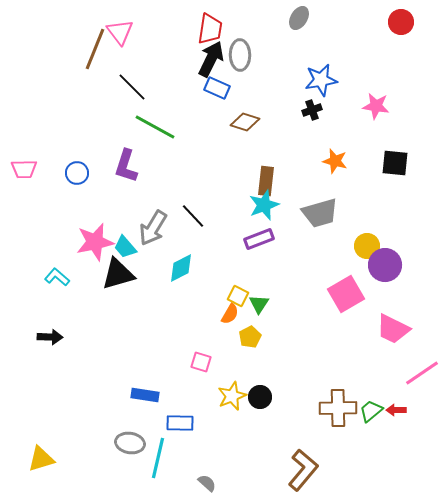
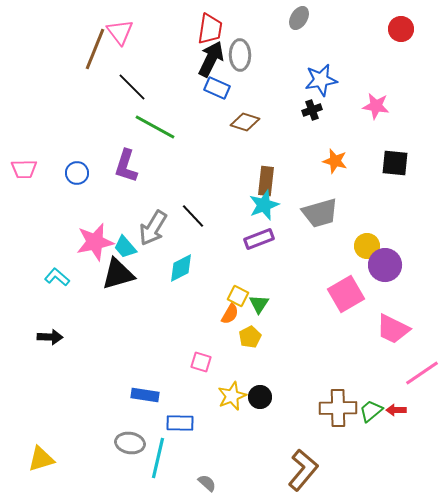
red circle at (401, 22): moved 7 px down
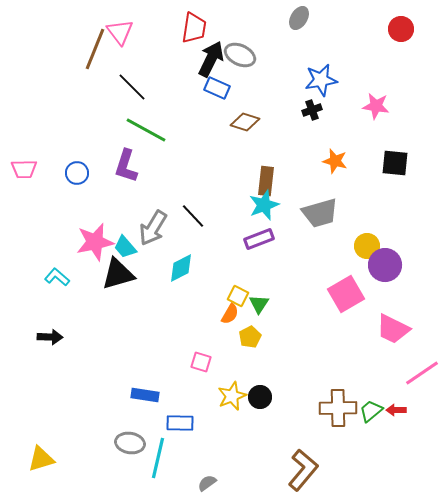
red trapezoid at (210, 29): moved 16 px left, 1 px up
gray ellipse at (240, 55): rotated 64 degrees counterclockwise
green line at (155, 127): moved 9 px left, 3 px down
gray semicircle at (207, 483): rotated 78 degrees counterclockwise
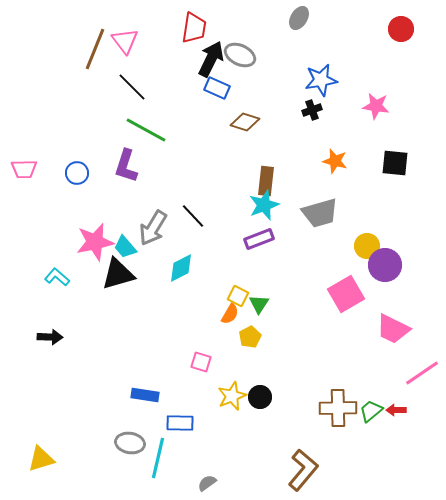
pink triangle at (120, 32): moved 5 px right, 9 px down
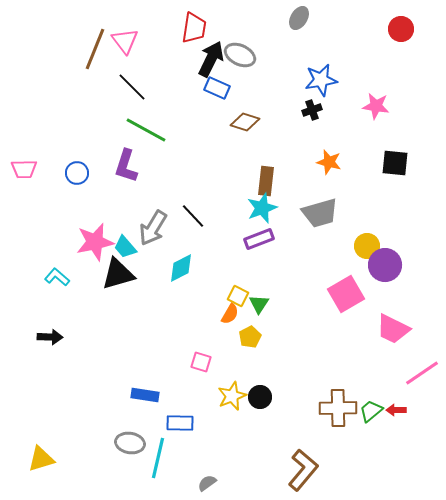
orange star at (335, 161): moved 6 px left, 1 px down
cyan star at (264, 205): moved 2 px left, 3 px down
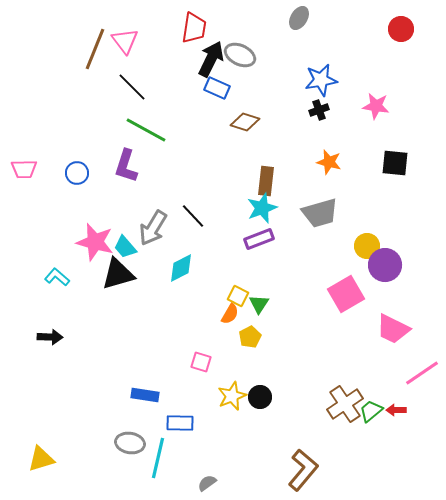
black cross at (312, 110): moved 7 px right
pink star at (95, 242): rotated 27 degrees clockwise
brown cross at (338, 408): moved 7 px right, 4 px up; rotated 33 degrees counterclockwise
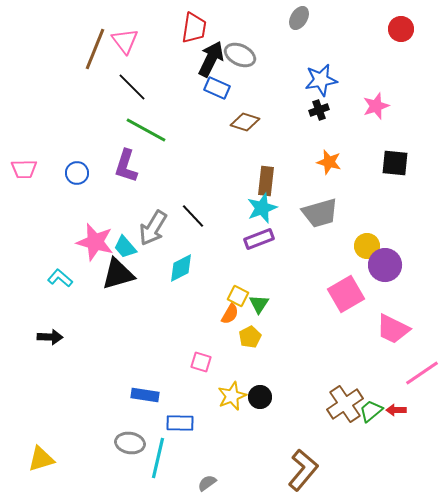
pink star at (376, 106): rotated 28 degrees counterclockwise
cyan L-shape at (57, 277): moved 3 px right, 1 px down
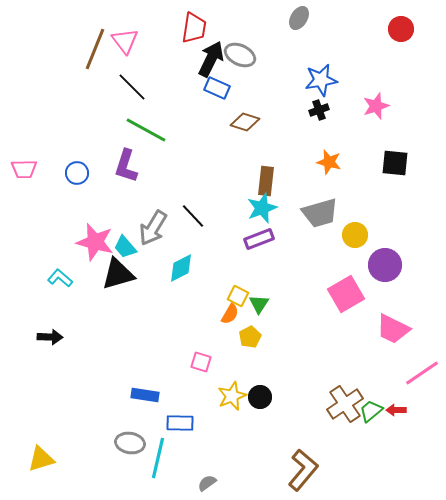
yellow circle at (367, 246): moved 12 px left, 11 px up
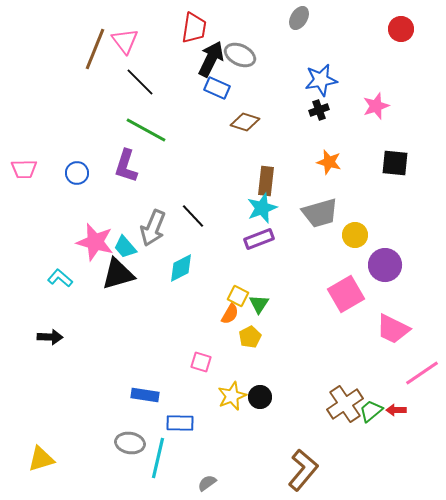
black line at (132, 87): moved 8 px right, 5 px up
gray arrow at (153, 228): rotated 9 degrees counterclockwise
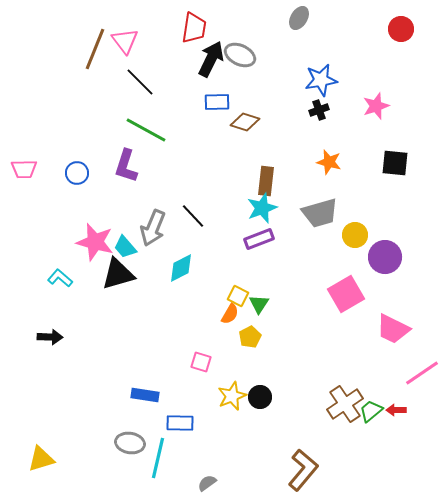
blue rectangle at (217, 88): moved 14 px down; rotated 25 degrees counterclockwise
purple circle at (385, 265): moved 8 px up
